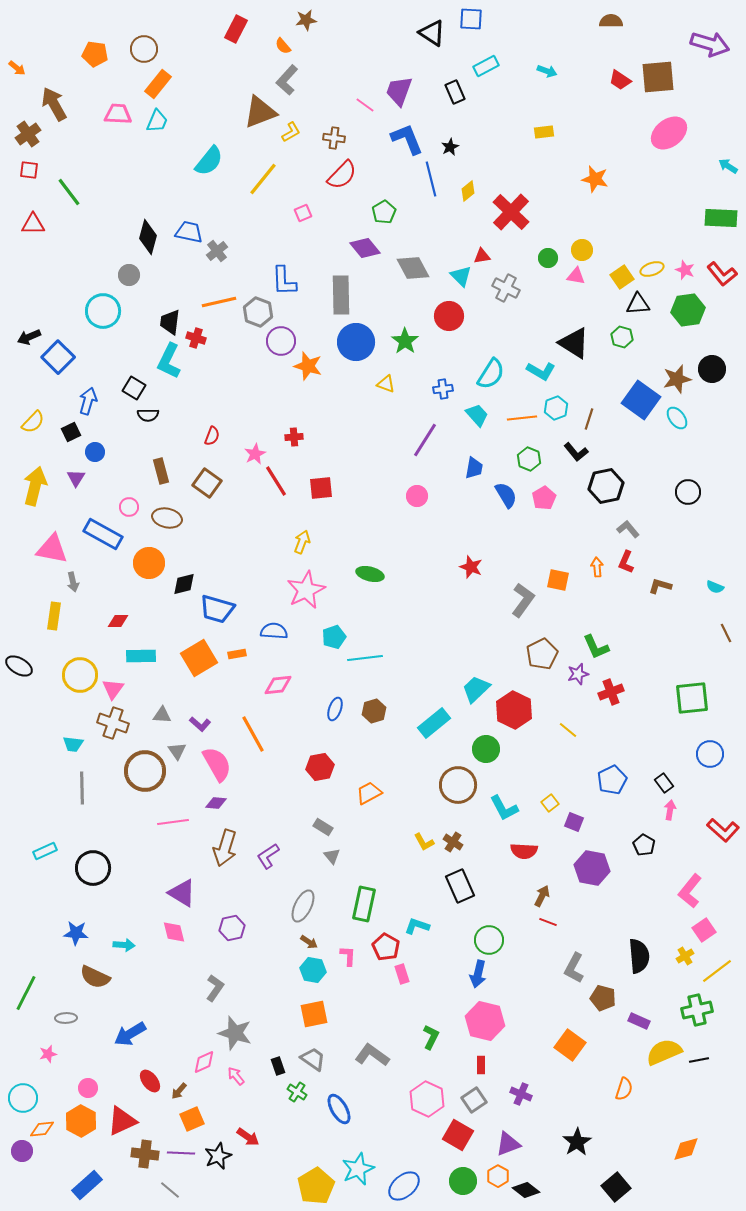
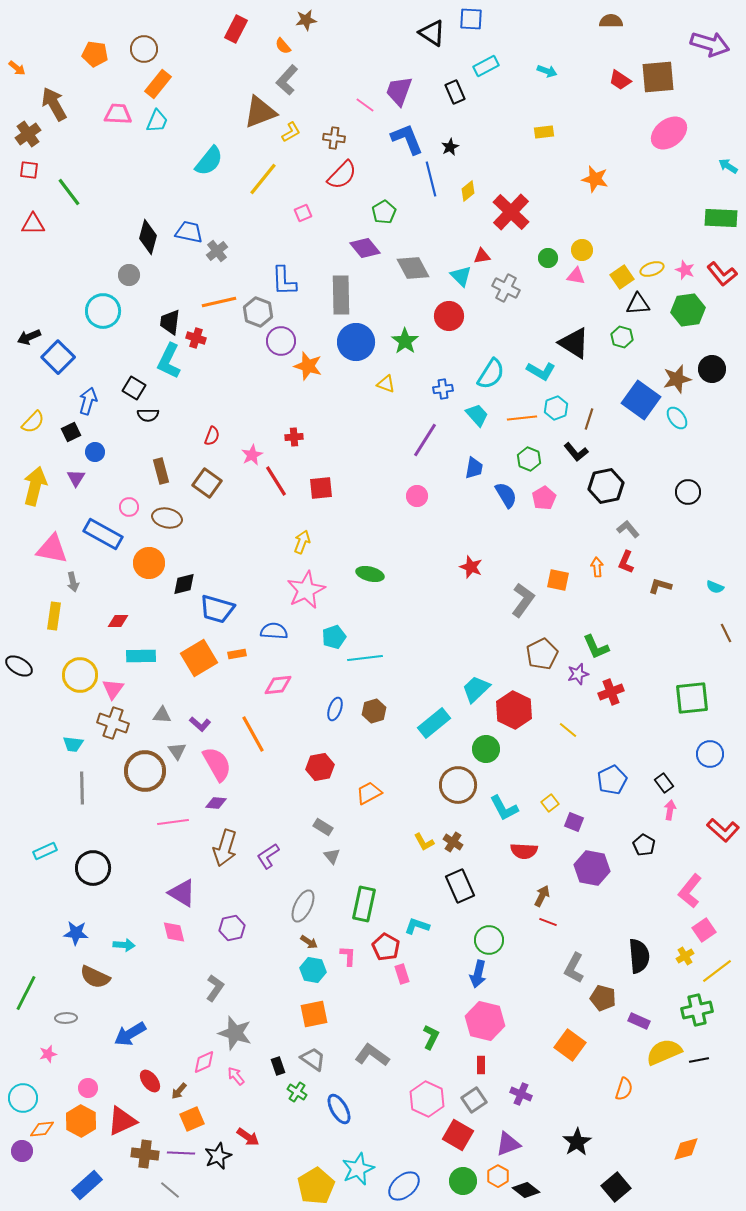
pink star at (255, 454): moved 3 px left, 1 px down
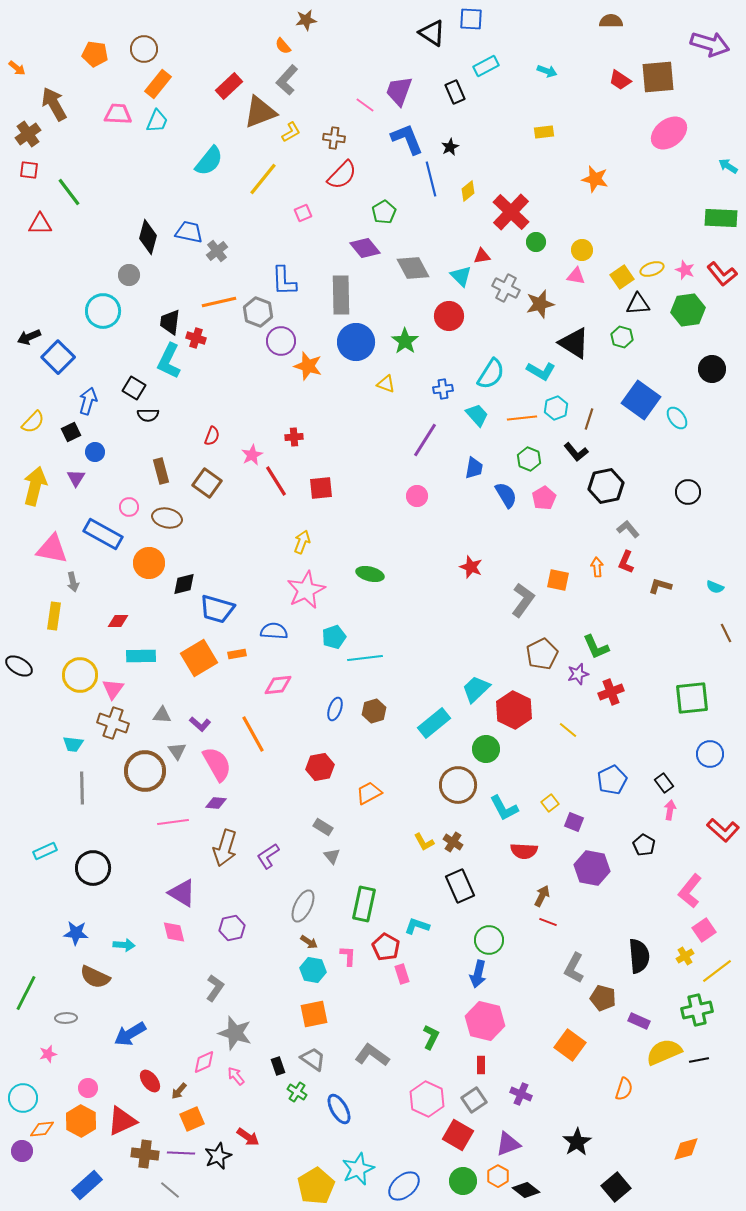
red rectangle at (236, 29): moved 7 px left, 57 px down; rotated 20 degrees clockwise
red triangle at (33, 224): moved 7 px right
green circle at (548, 258): moved 12 px left, 16 px up
brown star at (677, 379): moved 137 px left, 75 px up
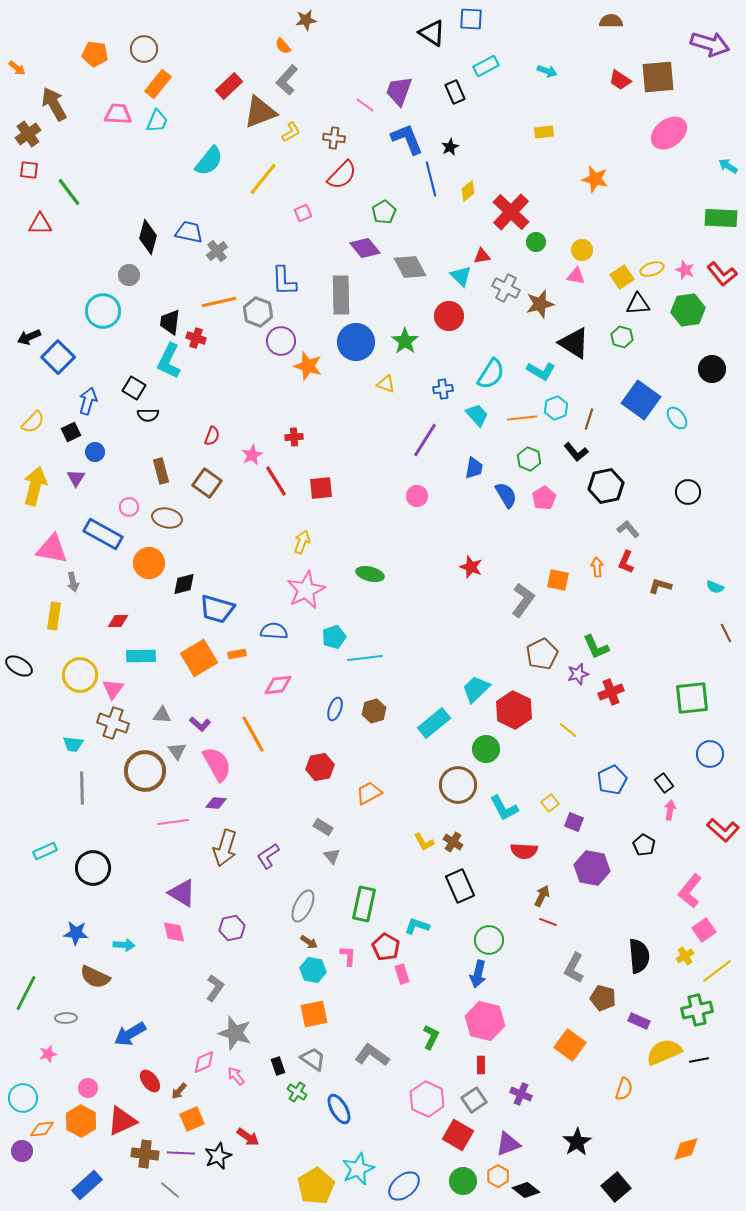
gray diamond at (413, 268): moved 3 px left, 1 px up
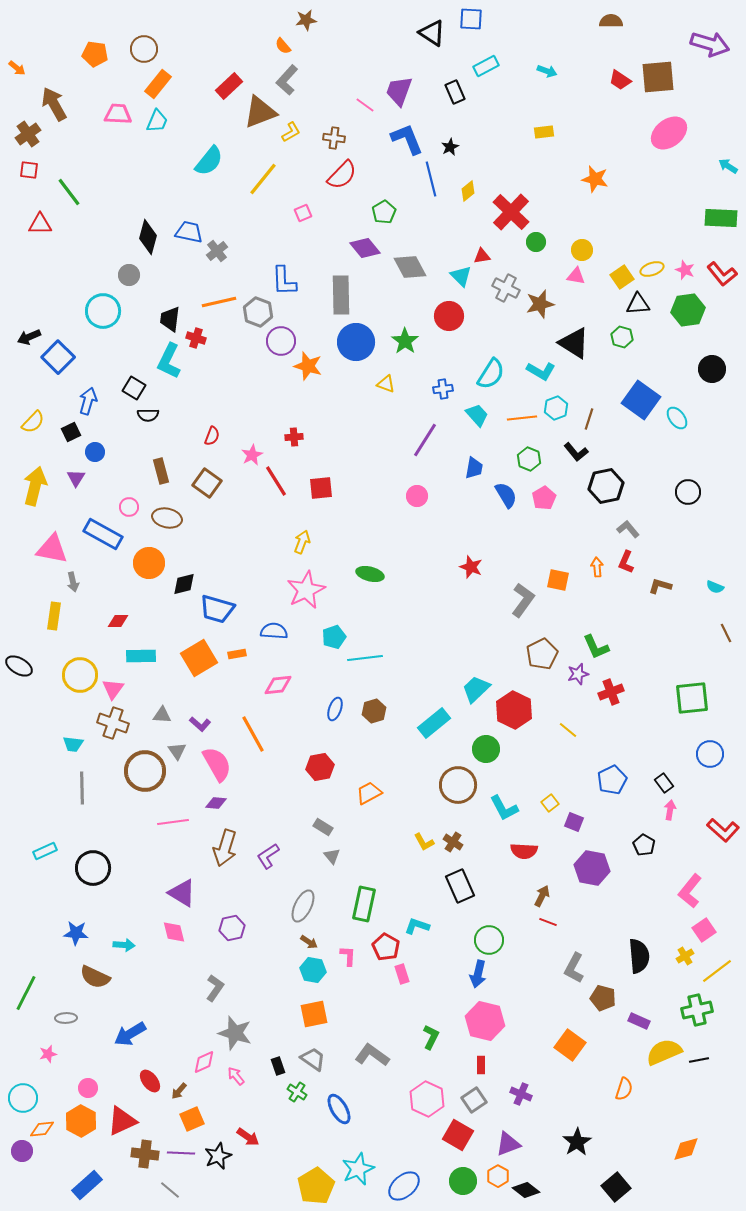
black trapezoid at (170, 322): moved 3 px up
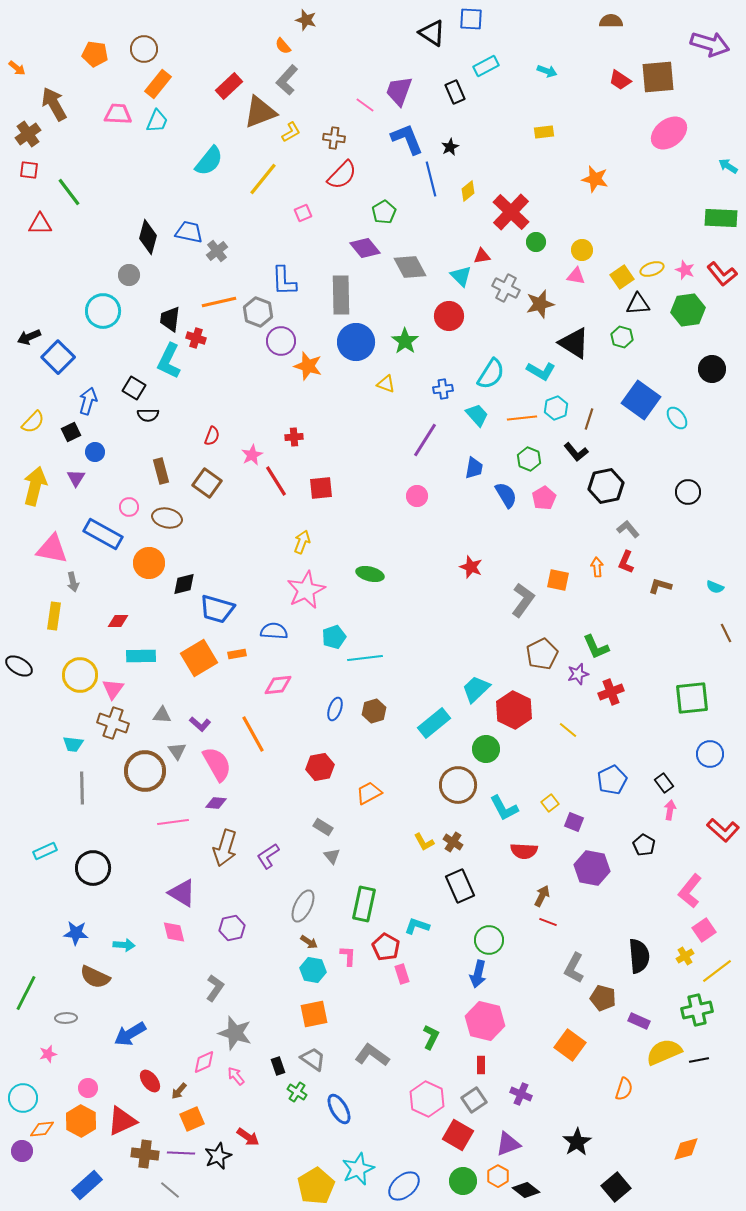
brown star at (306, 20): rotated 25 degrees clockwise
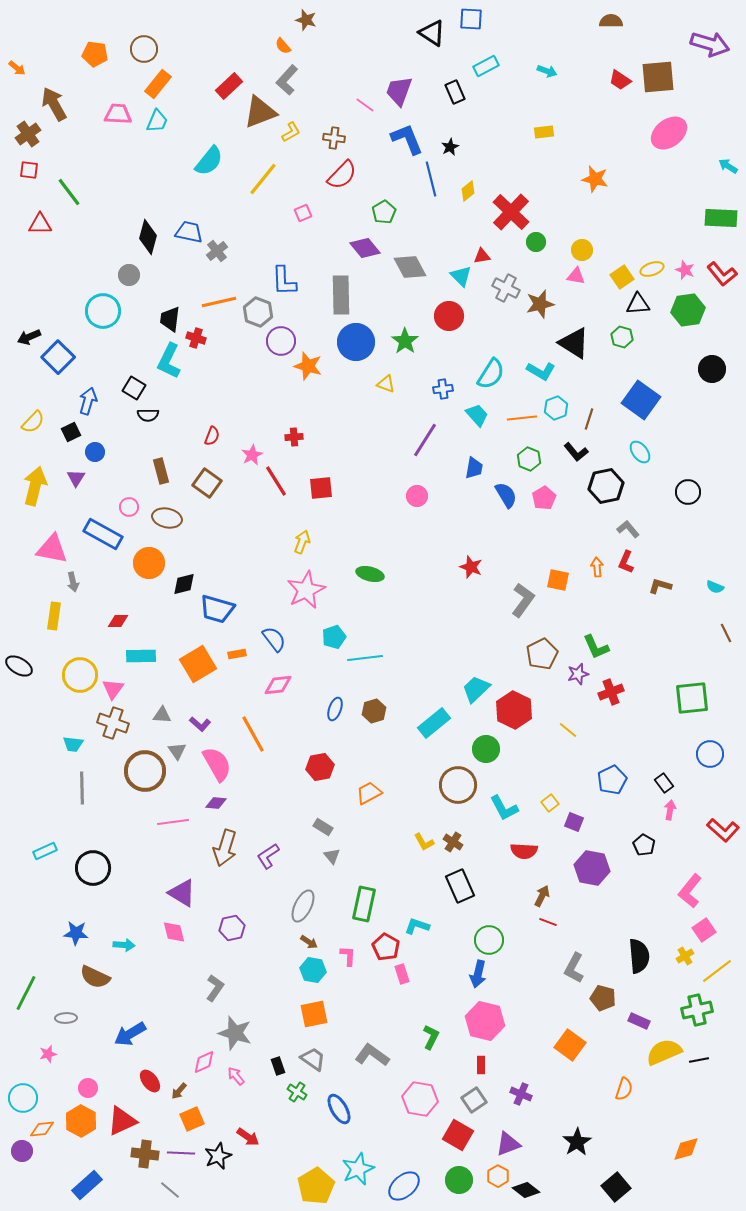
cyan ellipse at (677, 418): moved 37 px left, 34 px down
blue semicircle at (274, 631): moved 8 px down; rotated 48 degrees clockwise
orange square at (199, 658): moved 1 px left, 6 px down
pink hexagon at (427, 1099): moved 7 px left; rotated 16 degrees counterclockwise
green circle at (463, 1181): moved 4 px left, 1 px up
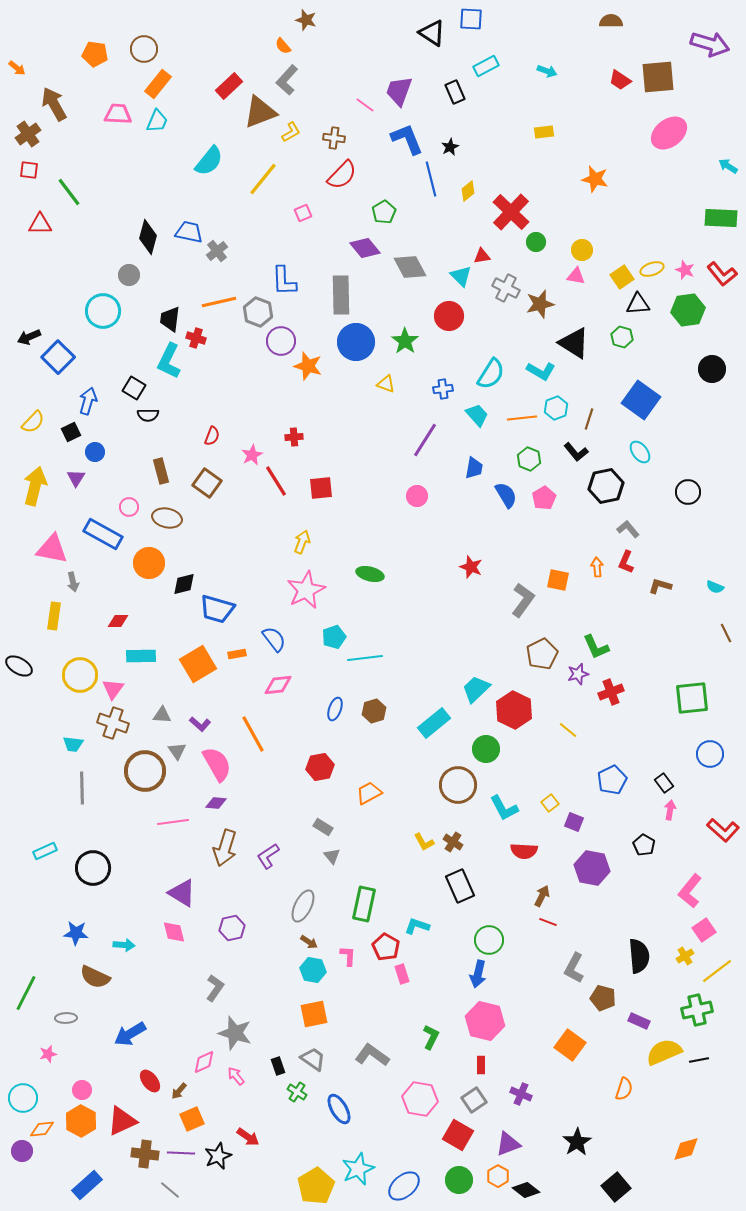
pink circle at (88, 1088): moved 6 px left, 2 px down
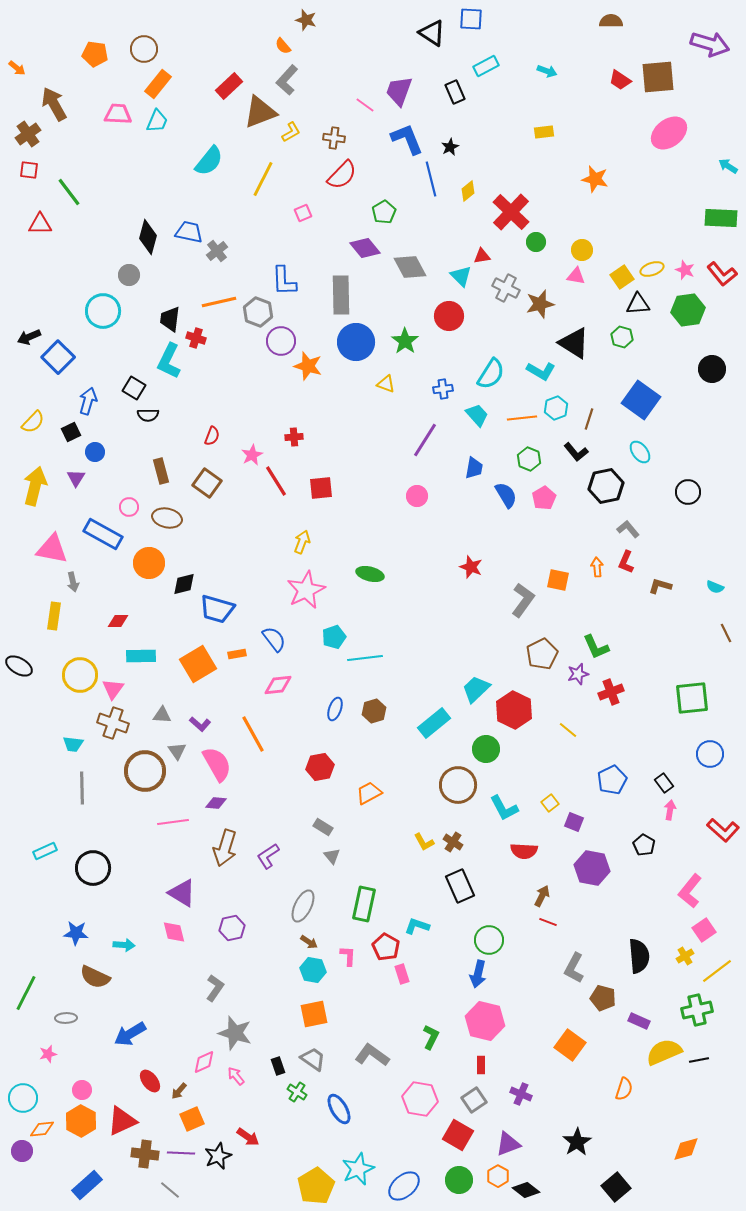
yellow line at (263, 179): rotated 12 degrees counterclockwise
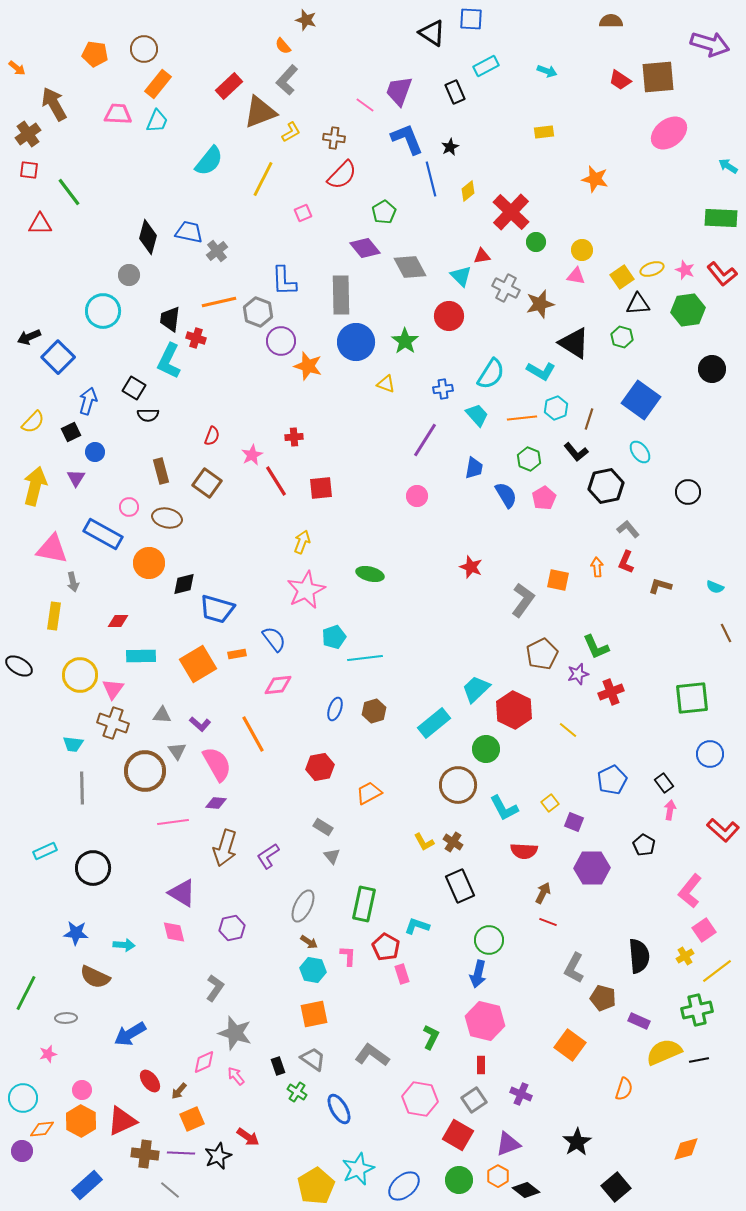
purple hexagon at (592, 868): rotated 12 degrees counterclockwise
brown arrow at (542, 896): moved 1 px right, 3 px up
